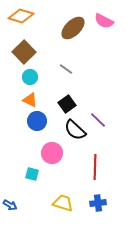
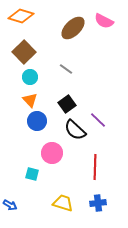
orange triangle: rotated 21 degrees clockwise
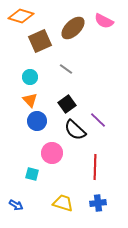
brown square: moved 16 px right, 11 px up; rotated 20 degrees clockwise
blue arrow: moved 6 px right
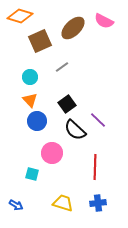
orange diamond: moved 1 px left
gray line: moved 4 px left, 2 px up; rotated 72 degrees counterclockwise
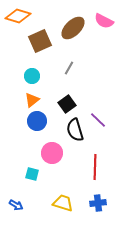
orange diamond: moved 2 px left
gray line: moved 7 px right, 1 px down; rotated 24 degrees counterclockwise
cyan circle: moved 2 px right, 1 px up
orange triangle: moved 2 px right; rotated 35 degrees clockwise
black semicircle: rotated 30 degrees clockwise
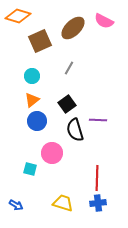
purple line: rotated 42 degrees counterclockwise
red line: moved 2 px right, 11 px down
cyan square: moved 2 px left, 5 px up
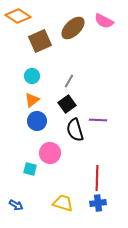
orange diamond: rotated 15 degrees clockwise
gray line: moved 13 px down
pink circle: moved 2 px left
